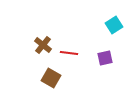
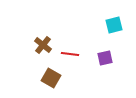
cyan square: rotated 18 degrees clockwise
red line: moved 1 px right, 1 px down
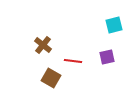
red line: moved 3 px right, 7 px down
purple square: moved 2 px right, 1 px up
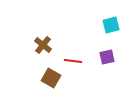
cyan square: moved 3 px left
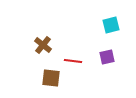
brown square: rotated 24 degrees counterclockwise
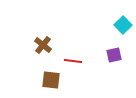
cyan square: moved 12 px right; rotated 30 degrees counterclockwise
purple square: moved 7 px right, 2 px up
brown square: moved 2 px down
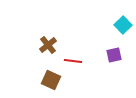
brown cross: moved 5 px right; rotated 12 degrees clockwise
brown square: rotated 18 degrees clockwise
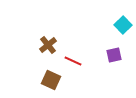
red line: rotated 18 degrees clockwise
